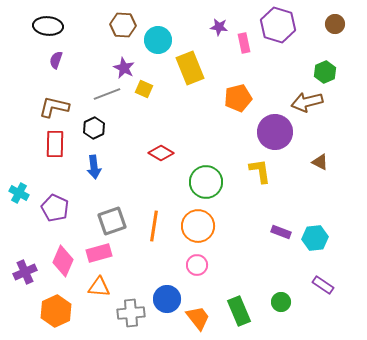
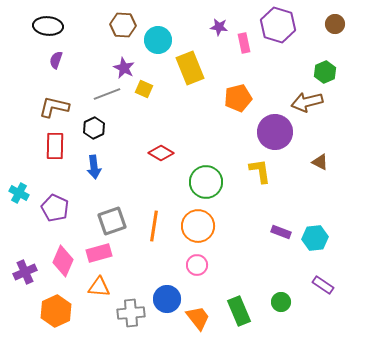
red rectangle at (55, 144): moved 2 px down
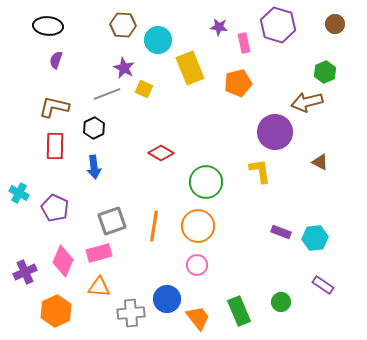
orange pentagon at (238, 98): moved 15 px up
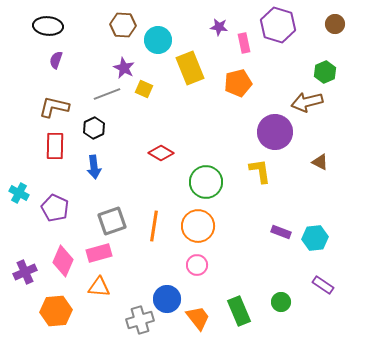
orange hexagon at (56, 311): rotated 20 degrees clockwise
gray cross at (131, 313): moved 9 px right, 7 px down; rotated 12 degrees counterclockwise
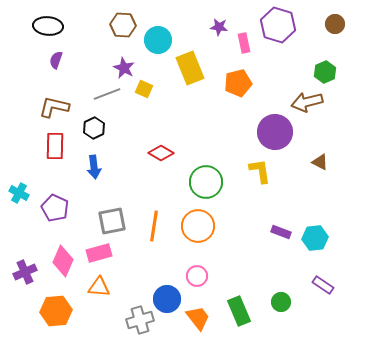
gray square at (112, 221): rotated 8 degrees clockwise
pink circle at (197, 265): moved 11 px down
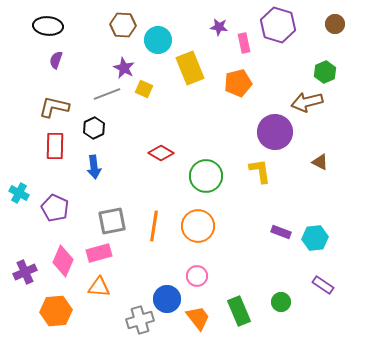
green circle at (206, 182): moved 6 px up
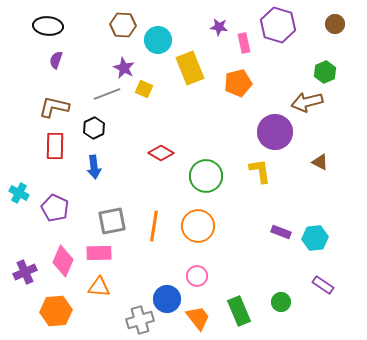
pink rectangle at (99, 253): rotated 15 degrees clockwise
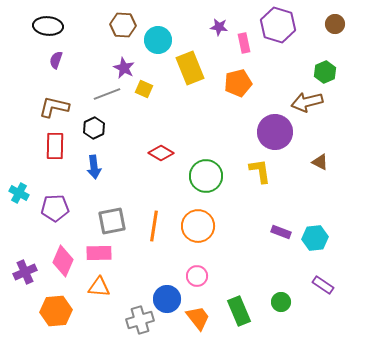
purple pentagon at (55, 208): rotated 28 degrees counterclockwise
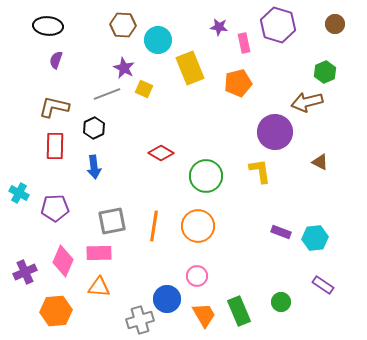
orange trapezoid at (198, 318): moved 6 px right, 3 px up; rotated 8 degrees clockwise
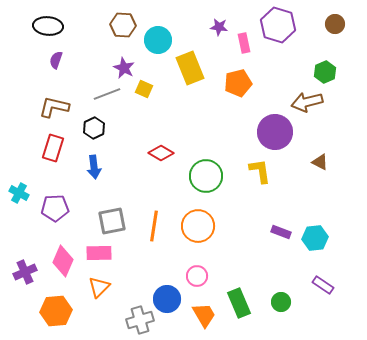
red rectangle at (55, 146): moved 2 px left, 2 px down; rotated 16 degrees clockwise
orange triangle at (99, 287): rotated 50 degrees counterclockwise
green rectangle at (239, 311): moved 8 px up
